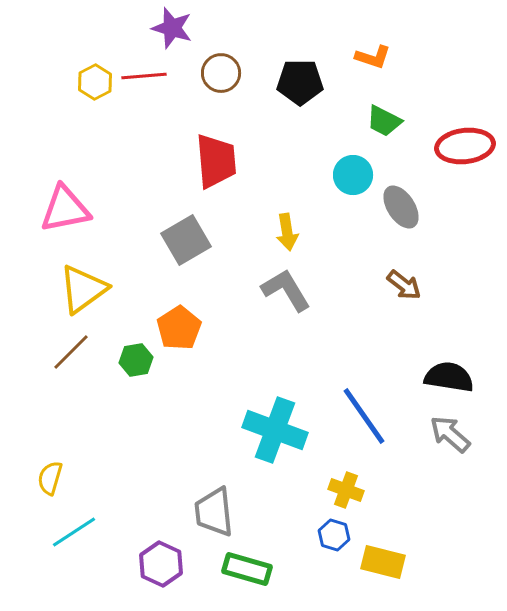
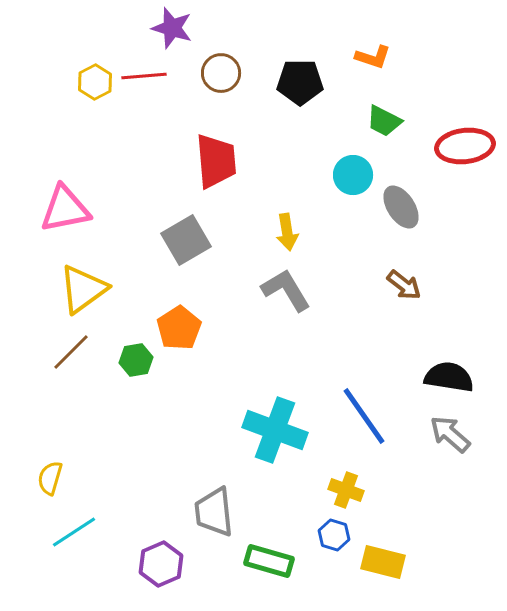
purple hexagon: rotated 12 degrees clockwise
green rectangle: moved 22 px right, 8 px up
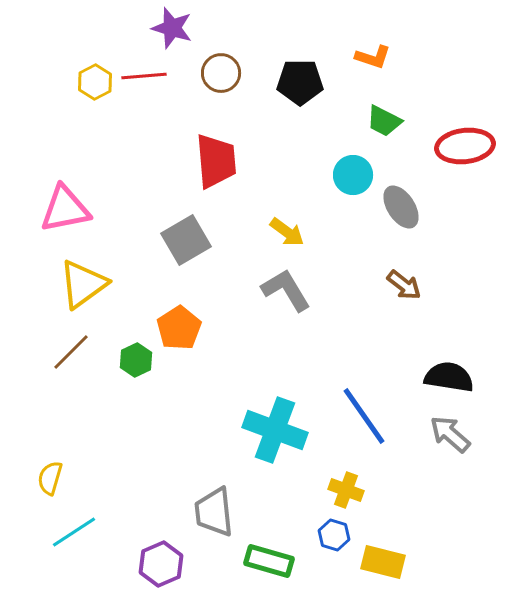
yellow arrow: rotated 45 degrees counterclockwise
yellow triangle: moved 5 px up
green hexagon: rotated 16 degrees counterclockwise
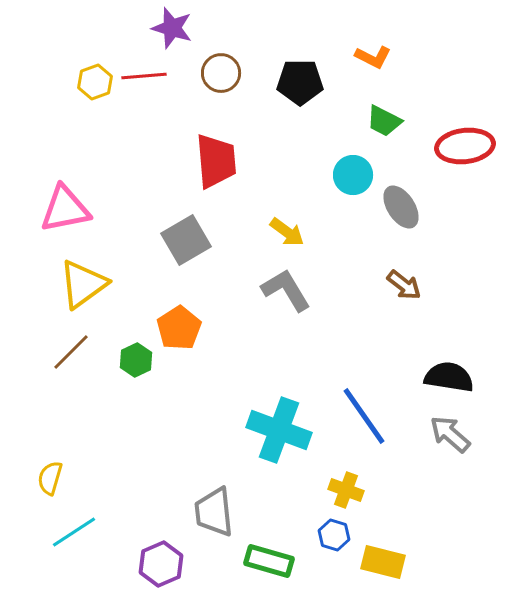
orange L-shape: rotated 9 degrees clockwise
yellow hexagon: rotated 8 degrees clockwise
cyan cross: moved 4 px right
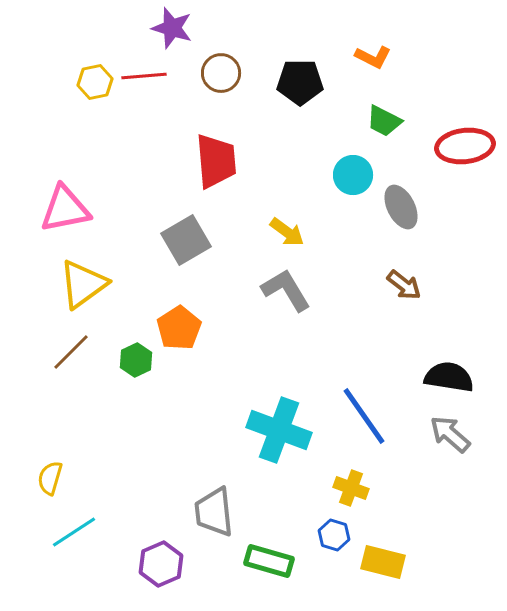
yellow hexagon: rotated 8 degrees clockwise
gray ellipse: rotated 6 degrees clockwise
yellow cross: moved 5 px right, 2 px up
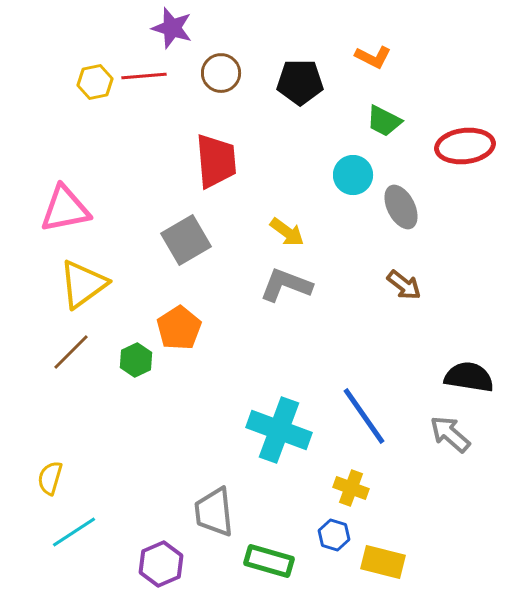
gray L-shape: moved 5 px up; rotated 38 degrees counterclockwise
black semicircle: moved 20 px right
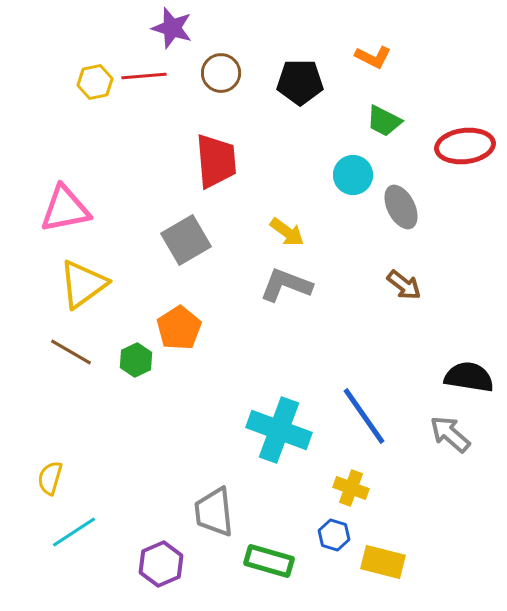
brown line: rotated 75 degrees clockwise
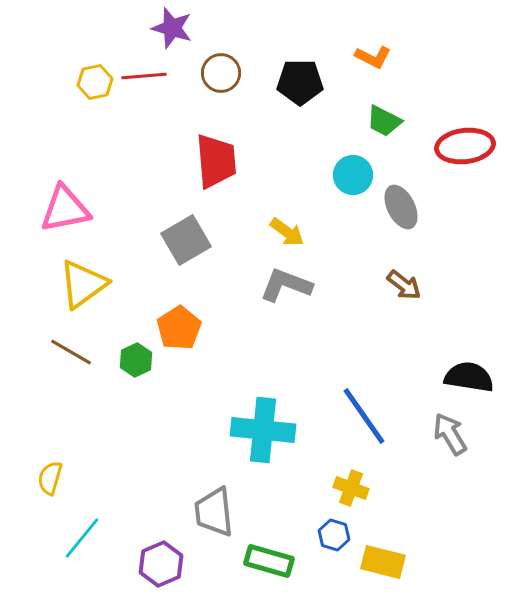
cyan cross: moved 16 px left; rotated 14 degrees counterclockwise
gray arrow: rotated 18 degrees clockwise
cyan line: moved 8 px right, 6 px down; rotated 18 degrees counterclockwise
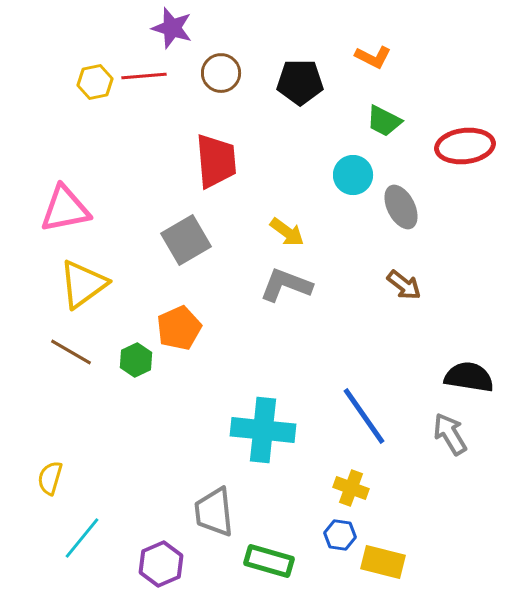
orange pentagon: rotated 9 degrees clockwise
blue hexagon: moved 6 px right; rotated 8 degrees counterclockwise
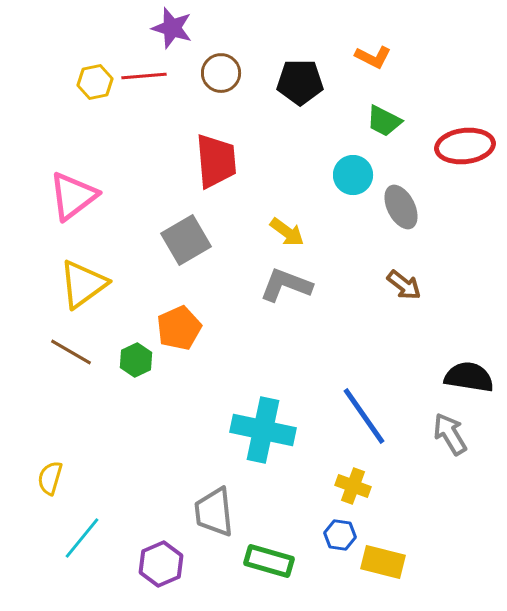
pink triangle: moved 8 px right, 13 px up; rotated 26 degrees counterclockwise
cyan cross: rotated 6 degrees clockwise
yellow cross: moved 2 px right, 2 px up
